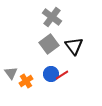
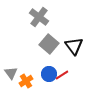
gray cross: moved 13 px left
gray square: rotated 12 degrees counterclockwise
blue circle: moved 2 px left
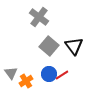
gray square: moved 2 px down
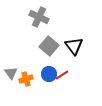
gray cross: rotated 12 degrees counterclockwise
orange cross: moved 2 px up; rotated 16 degrees clockwise
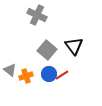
gray cross: moved 2 px left, 2 px up
gray square: moved 2 px left, 4 px down
gray triangle: moved 1 px left, 3 px up; rotated 16 degrees counterclockwise
orange cross: moved 3 px up
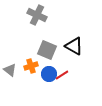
black triangle: rotated 24 degrees counterclockwise
gray square: rotated 18 degrees counterclockwise
orange cross: moved 5 px right, 10 px up
